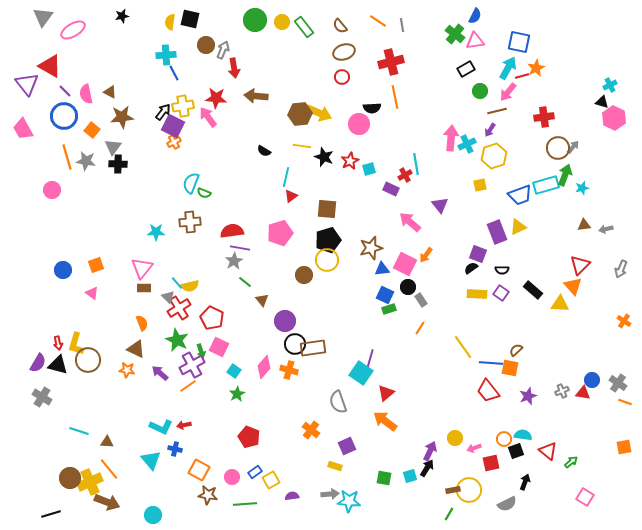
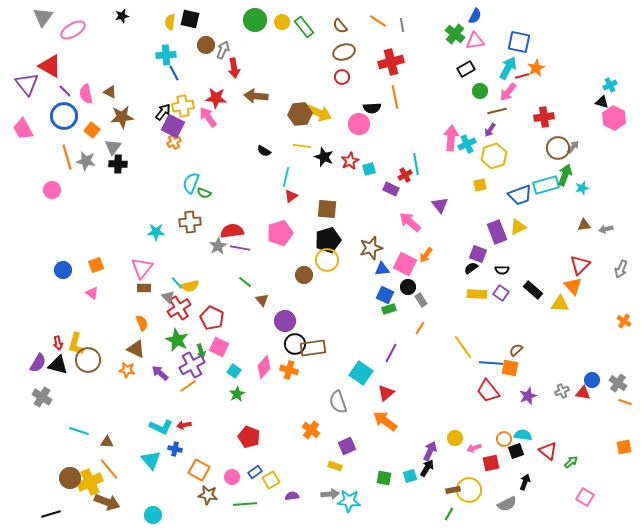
gray star at (234, 261): moved 16 px left, 15 px up
purple line at (370, 359): moved 21 px right, 6 px up; rotated 12 degrees clockwise
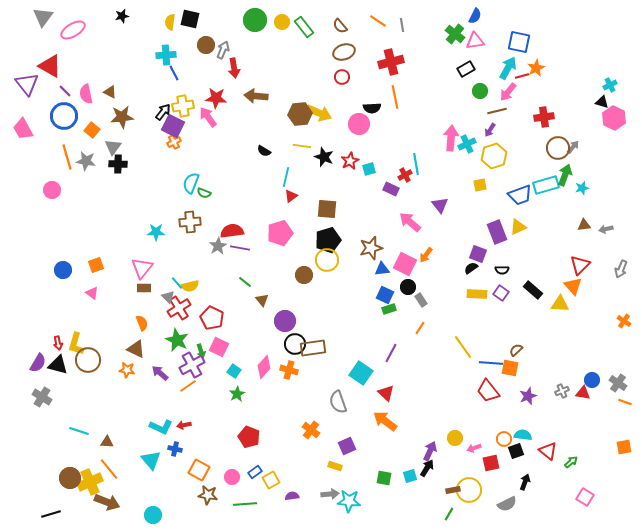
red triangle at (386, 393): rotated 36 degrees counterclockwise
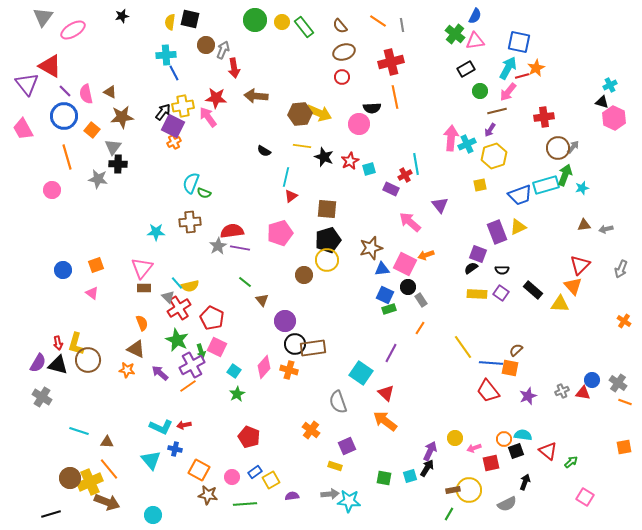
gray star at (86, 161): moved 12 px right, 18 px down
orange arrow at (426, 255): rotated 35 degrees clockwise
pink square at (219, 347): moved 2 px left
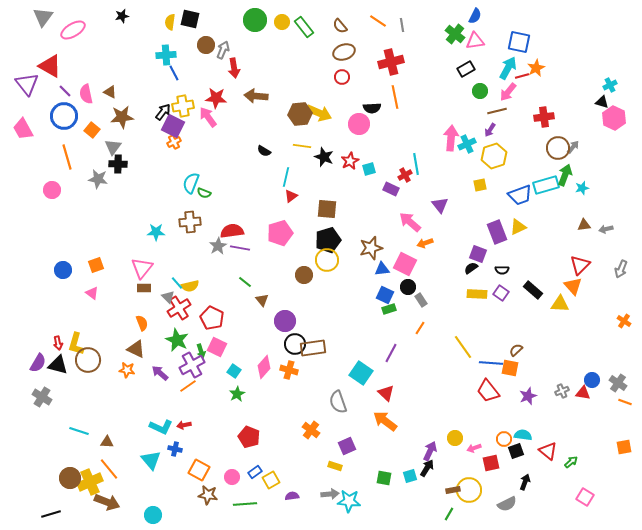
orange arrow at (426, 255): moved 1 px left, 12 px up
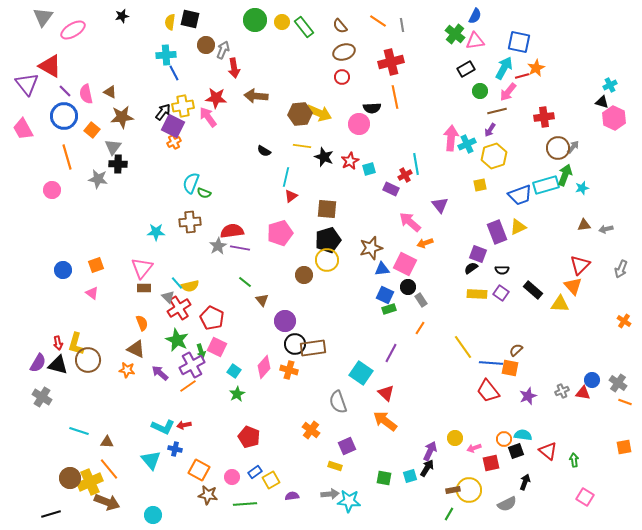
cyan arrow at (508, 68): moved 4 px left
cyan L-shape at (161, 427): moved 2 px right
green arrow at (571, 462): moved 3 px right, 2 px up; rotated 56 degrees counterclockwise
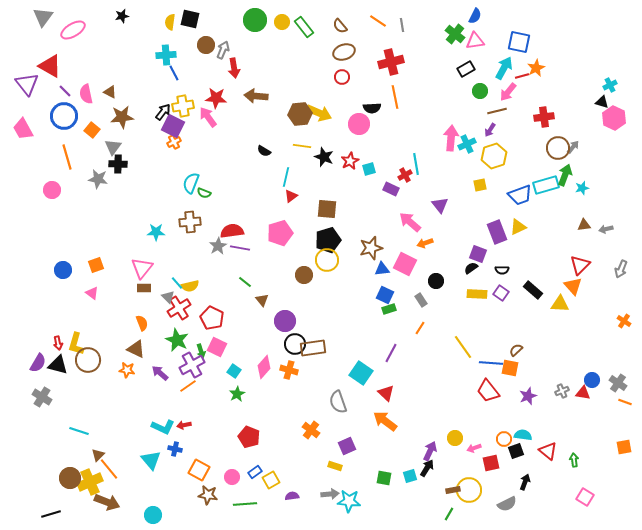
black circle at (408, 287): moved 28 px right, 6 px up
brown triangle at (107, 442): moved 9 px left, 13 px down; rotated 48 degrees counterclockwise
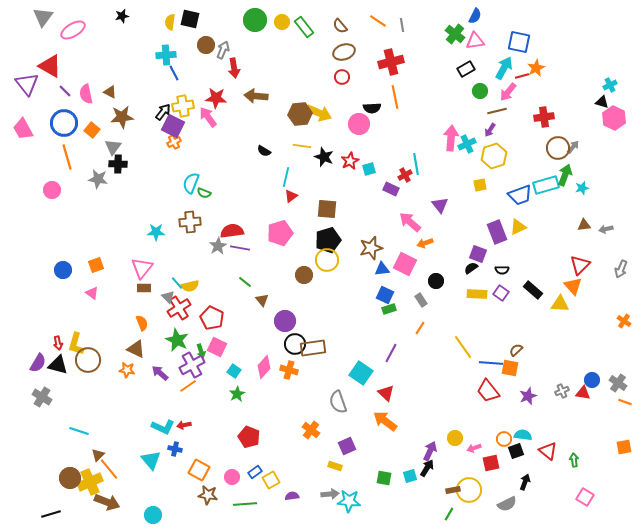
blue circle at (64, 116): moved 7 px down
